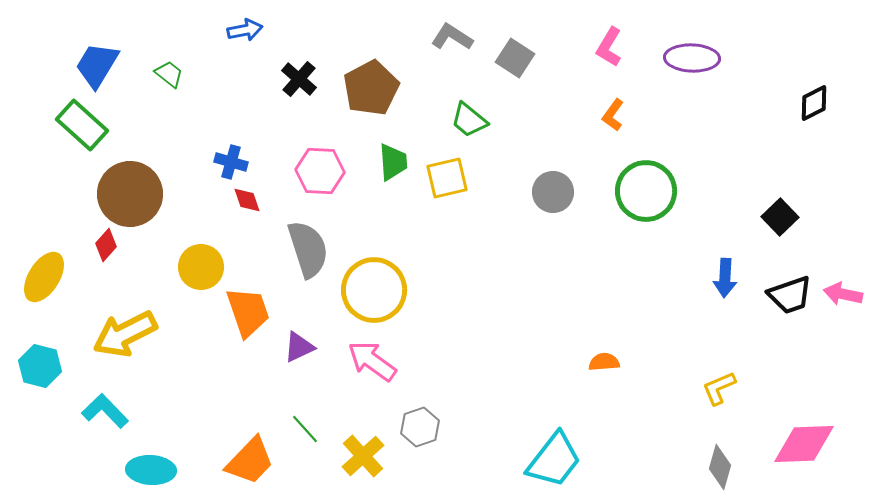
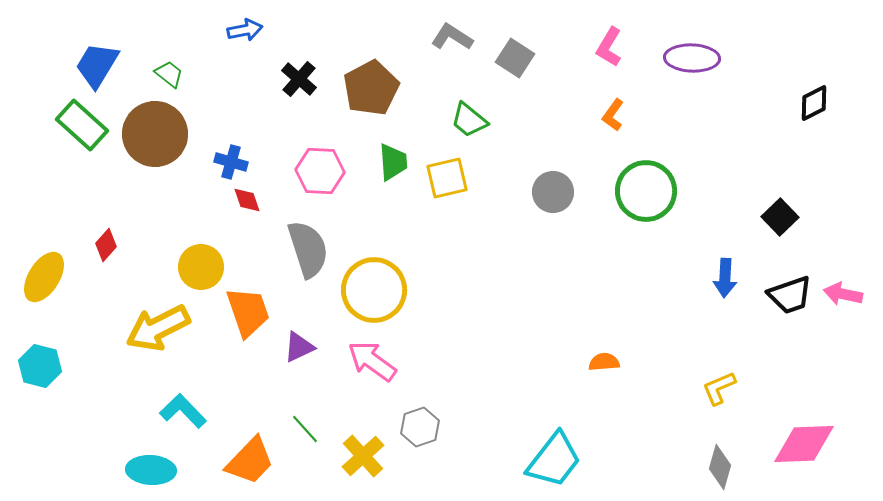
brown circle at (130, 194): moved 25 px right, 60 px up
yellow arrow at (125, 334): moved 33 px right, 6 px up
cyan L-shape at (105, 411): moved 78 px right
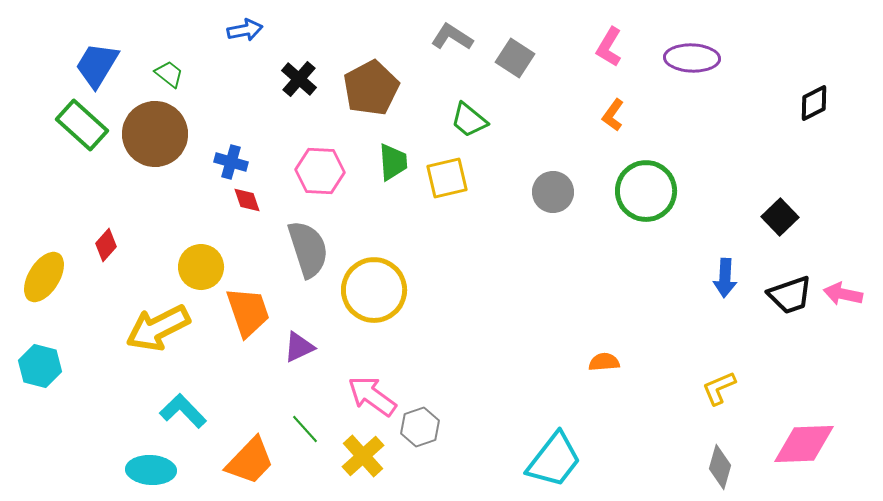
pink arrow at (372, 361): moved 35 px down
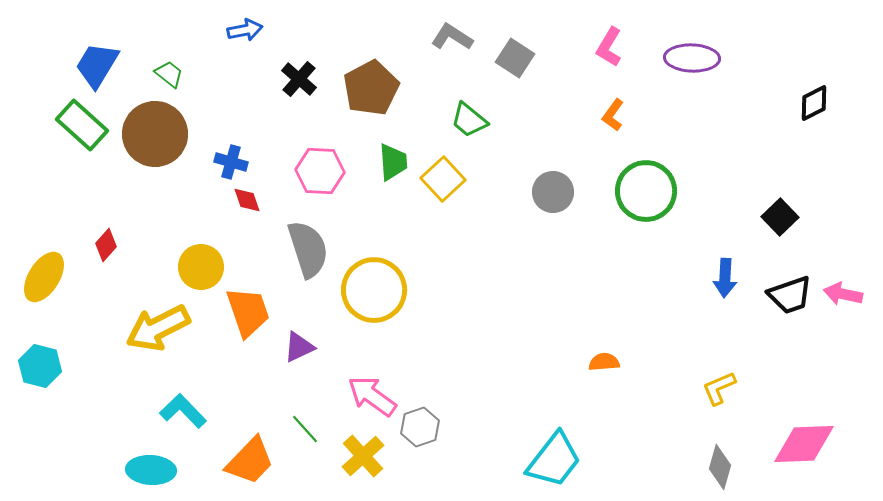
yellow square at (447, 178): moved 4 px left, 1 px down; rotated 30 degrees counterclockwise
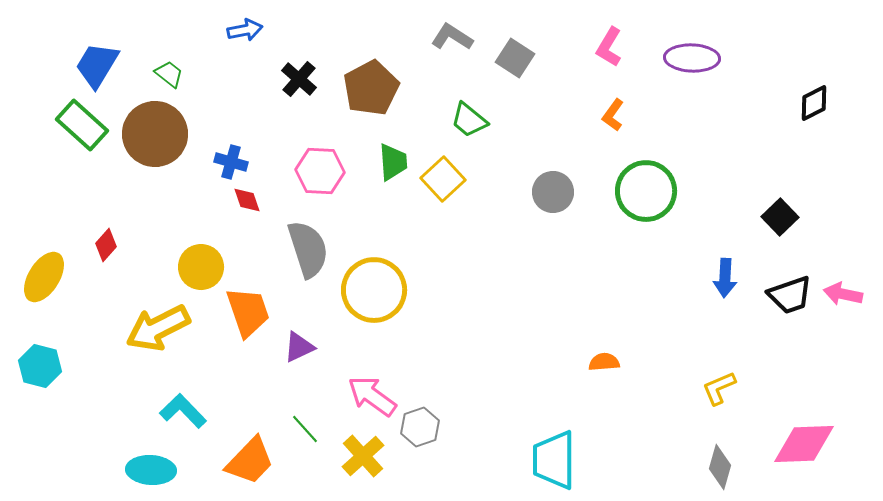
cyan trapezoid at (554, 460): rotated 142 degrees clockwise
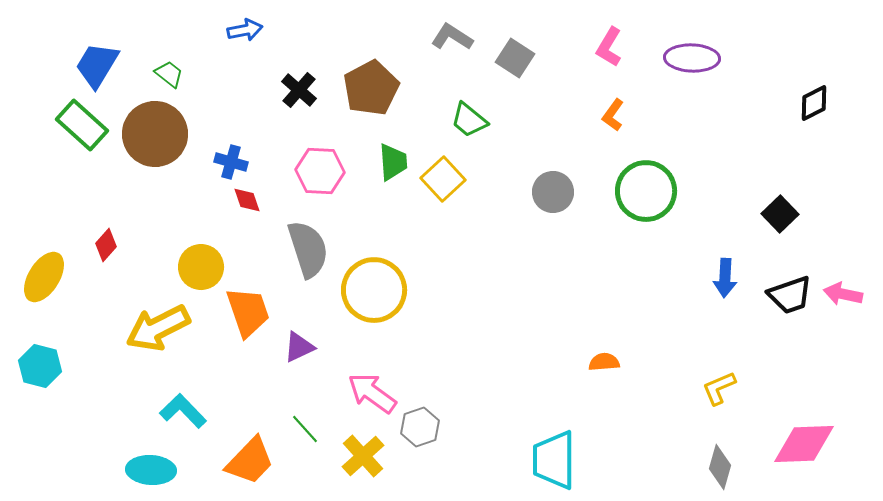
black cross at (299, 79): moved 11 px down
black square at (780, 217): moved 3 px up
pink arrow at (372, 396): moved 3 px up
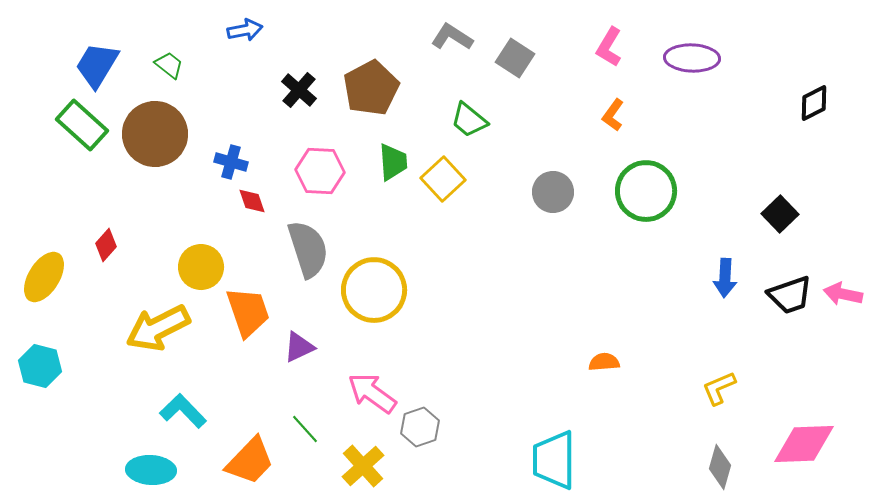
green trapezoid at (169, 74): moved 9 px up
red diamond at (247, 200): moved 5 px right, 1 px down
yellow cross at (363, 456): moved 10 px down
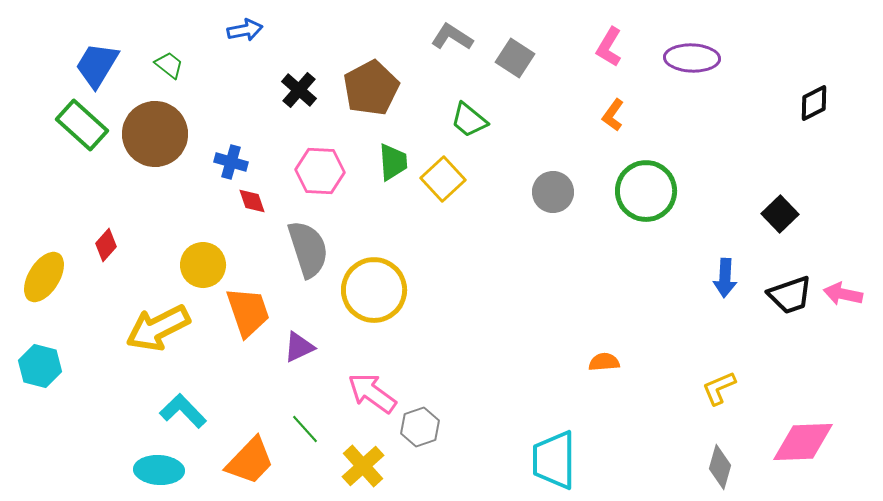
yellow circle at (201, 267): moved 2 px right, 2 px up
pink diamond at (804, 444): moved 1 px left, 2 px up
cyan ellipse at (151, 470): moved 8 px right
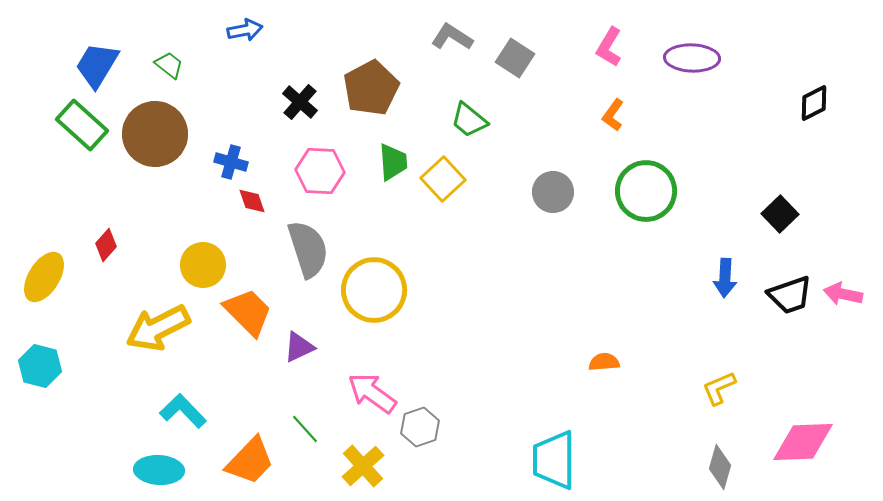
black cross at (299, 90): moved 1 px right, 12 px down
orange trapezoid at (248, 312): rotated 26 degrees counterclockwise
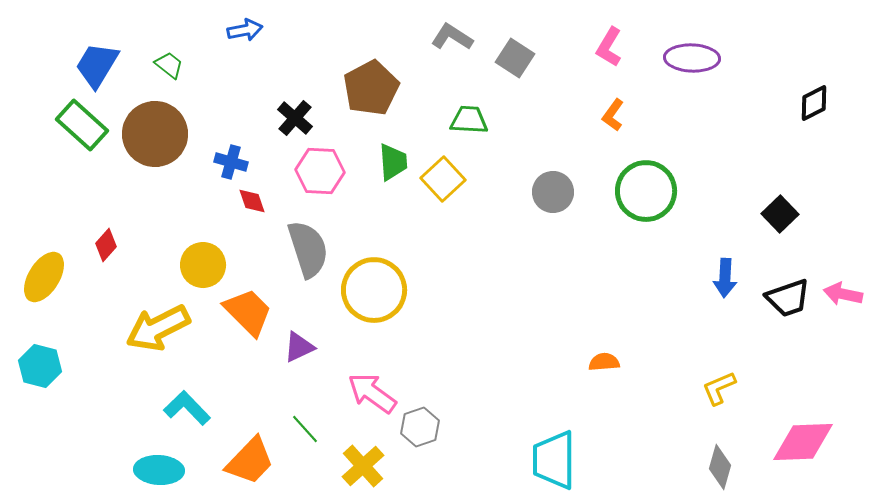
black cross at (300, 102): moved 5 px left, 16 px down
green trapezoid at (469, 120): rotated 144 degrees clockwise
black trapezoid at (790, 295): moved 2 px left, 3 px down
cyan L-shape at (183, 411): moved 4 px right, 3 px up
